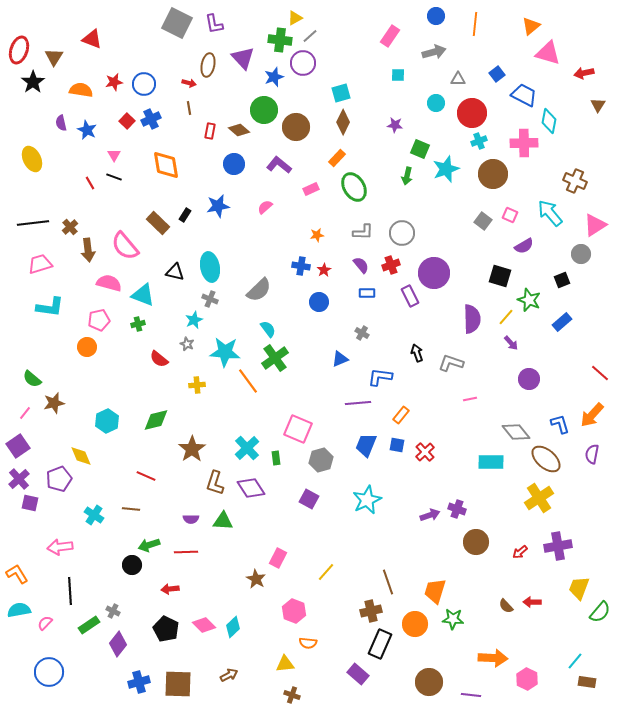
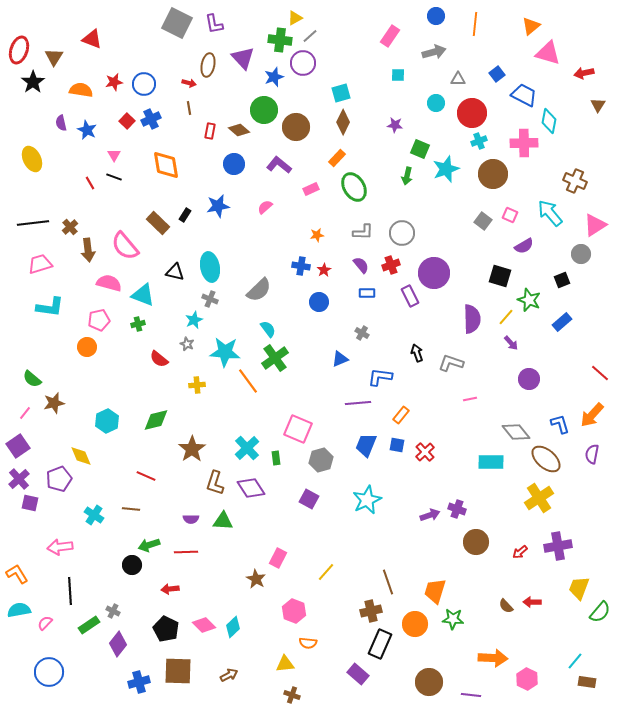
brown square at (178, 684): moved 13 px up
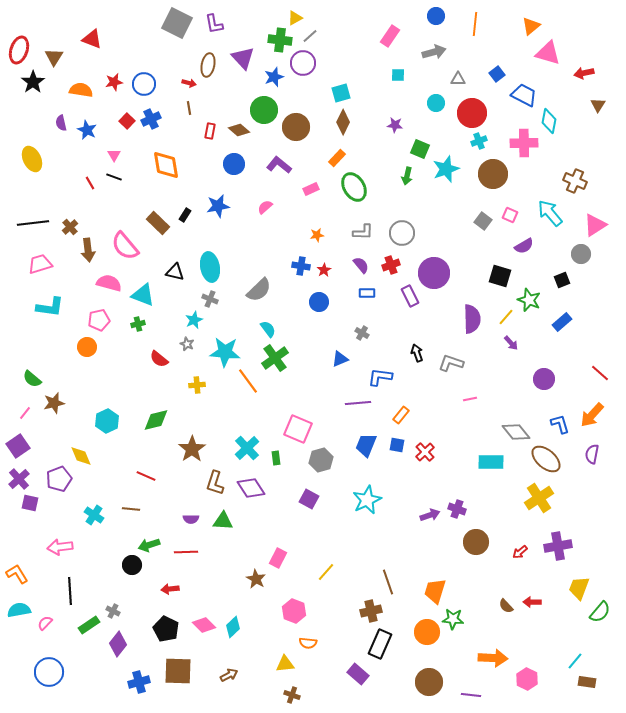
purple circle at (529, 379): moved 15 px right
orange circle at (415, 624): moved 12 px right, 8 px down
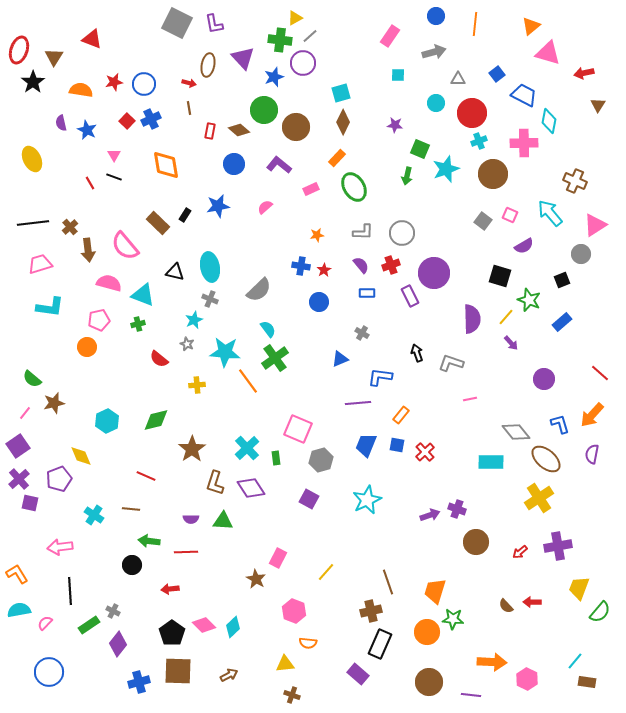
green arrow at (149, 545): moved 4 px up; rotated 25 degrees clockwise
black pentagon at (166, 629): moved 6 px right, 4 px down; rotated 10 degrees clockwise
orange arrow at (493, 658): moved 1 px left, 4 px down
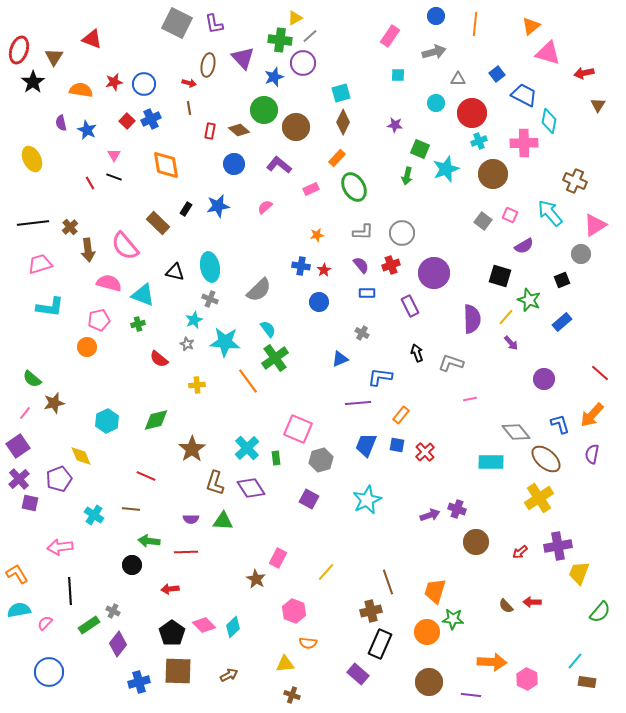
black rectangle at (185, 215): moved 1 px right, 6 px up
purple rectangle at (410, 296): moved 10 px down
cyan star at (225, 352): moved 10 px up
yellow trapezoid at (579, 588): moved 15 px up
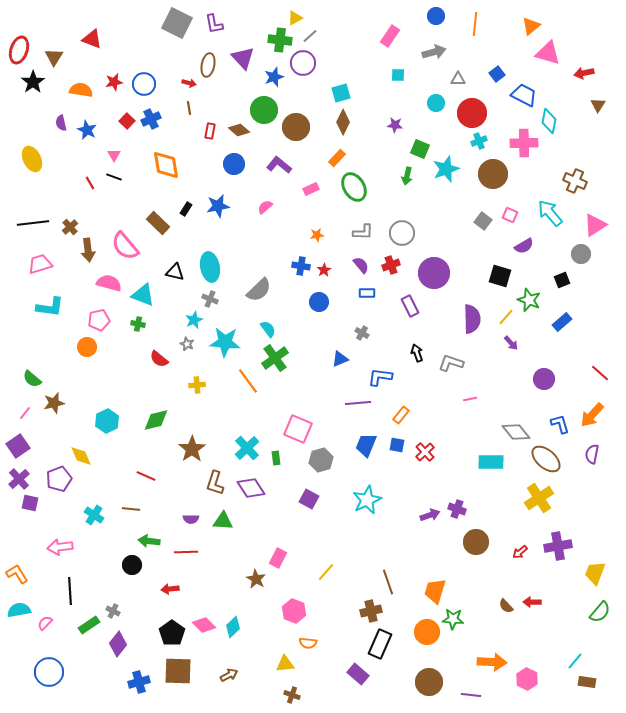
green cross at (138, 324): rotated 24 degrees clockwise
yellow trapezoid at (579, 573): moved 16 px right
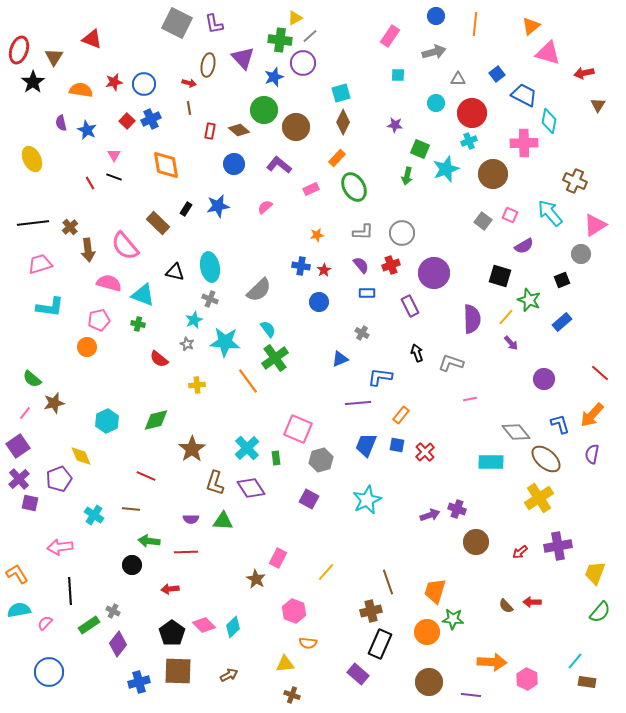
cyan cross at (479, 141): moved 10 px left
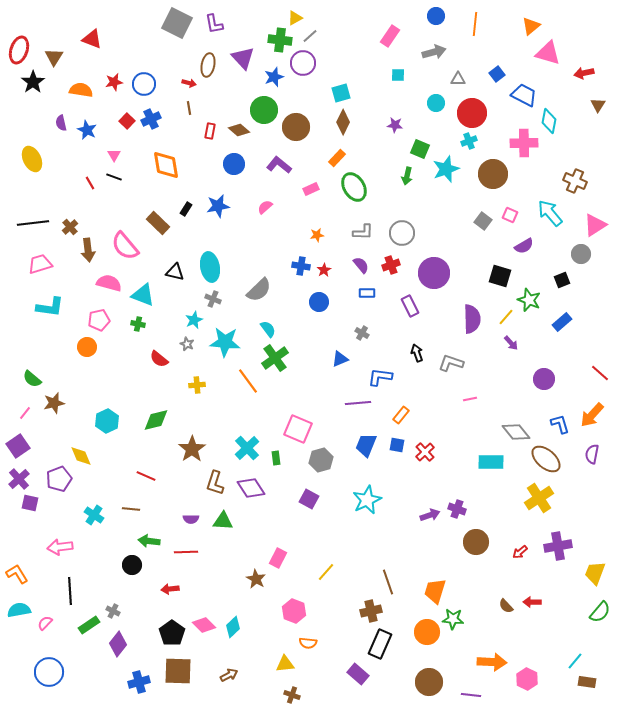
gray cross at (210, 299): moved 3 px right
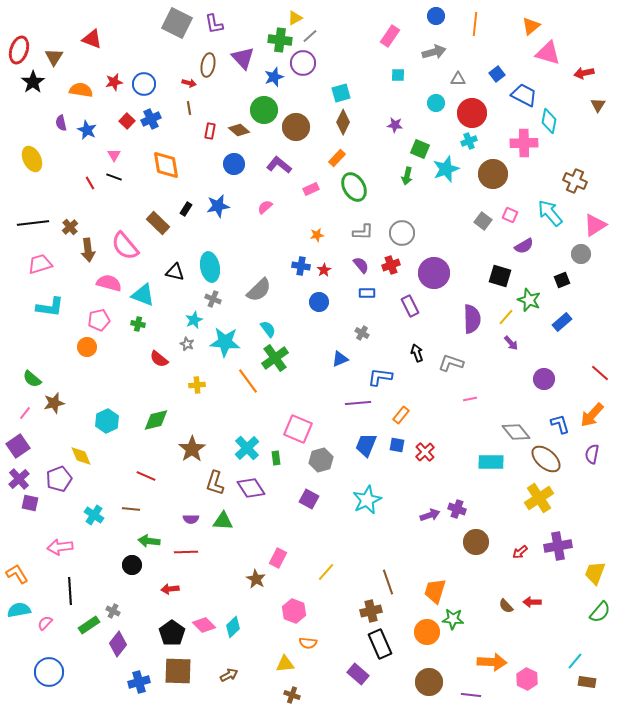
black rectangle at (380, 644): rotated 48 degrees counterclockwise
